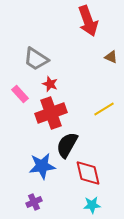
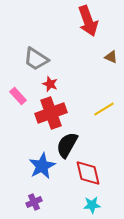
pink rectangle: moved 2 px left, 2 px down
blue star: rotated 20 degrees counterclockwise
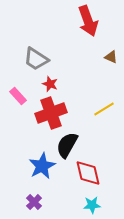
purple cross: rotated 21 degrees counterclockwise
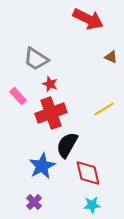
red arrow: moved 2 px up; rotated 44 degrees counterclockwise
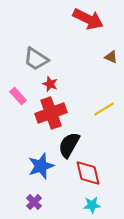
black semicircle: moved 2 px right
blue star: moved 1 px left; rotated 8 degrees clockwise
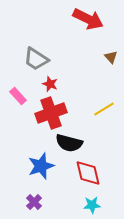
brown triangle: rotated 24 degrees clockwise
black semicircle: moved 2 px up; rotated 104 degrees counterclockwise
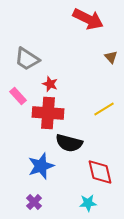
gray trapezoid: moved 9 px left
red cross: moved 3 px left; rotated 24 degrees clockwise
red diamond: moved 12 px right, 1 px up
cyan star: moved 4 px left, 2 px up
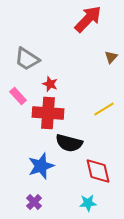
red arrow: rotated 72 degrees counterclockwise
brown triangle: rotated 24 degrees clockwise
red diamond: moved 2 px left, 1 px up
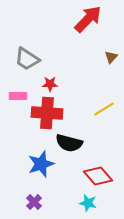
red star: rotated 21 degrees counterclockwise
pink rectangle: rotated 48 degrees counterclockwise
red cross: moved 1 px left
blue star: moved 2 px up
red diamond: moved 5 px down; rotated 28 degrees counterclockwise
cyan star: rotated 18 degrees clockwise
